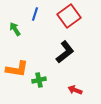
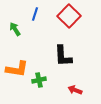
red square: rotated 10 degrees counterclockwise
black L-shape: moved 2 px left, 4 px down; rotated 125 degrees clockwise
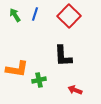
green arrow: moved 14 px up
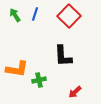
red arrow: moved 2 px down; rotated 64 degrees counterclockwise
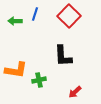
green arrow: moved 6 px down; rotated 56 degrees counterclockwise
orange L-shape: moved 1 px left, 1 px down
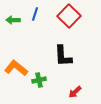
green arrow: moved 2 px left, 1 px up
orange L-shape: moved 2 px up; rotated 150 degrees counterclockwise
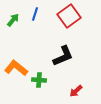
red square: rotated 10 degrees clockwise
green arrow: rotated 128 degrees clockwise
black L-shape: rotated 110 degrees counterclockwise
green cross: rotated 16 degrees clockwise
red arrow: moved 1 px right, 1 px up
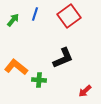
black L-shape: moved 2 px down
orange L-shape: moved 1 px up
red arrow: moved 9 px right
